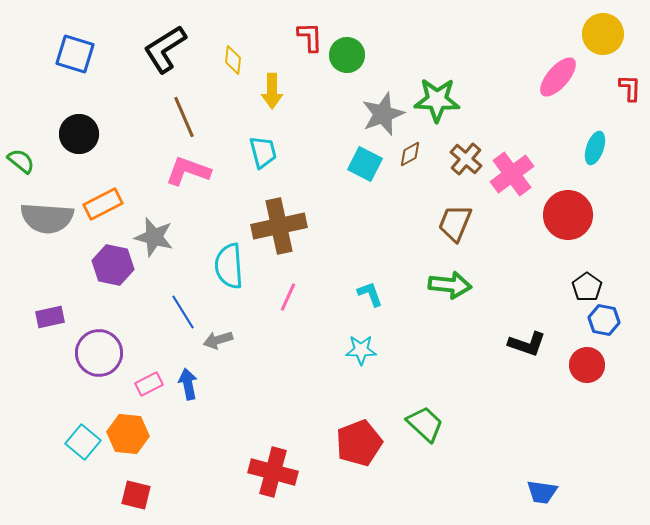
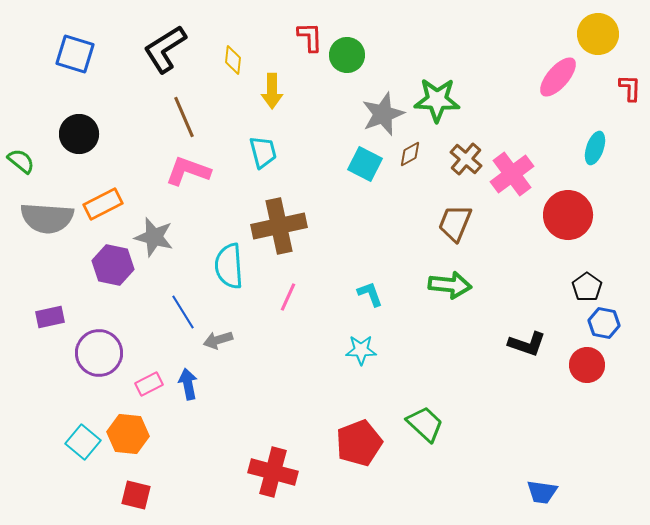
yellow circle at (603, 34): moved 5 px left
blue hexagon at (604, 320): moved 3 px down
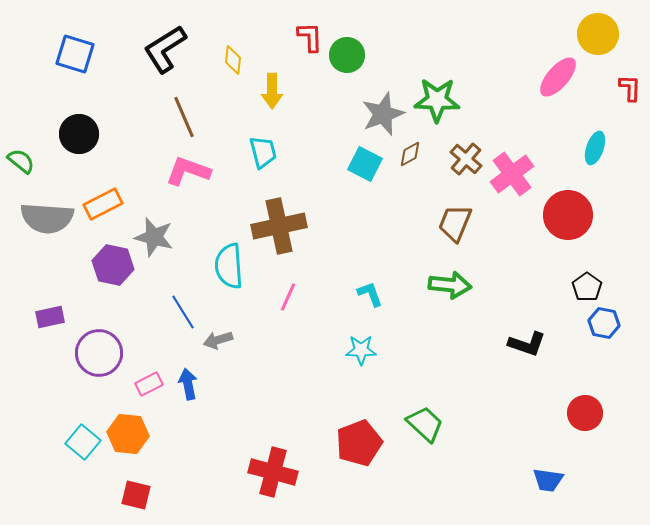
red circle at (587, 365): moved 2 px left, 48 px down
blue trapezoid at (542, 492): moved 6 px right, 12 px up
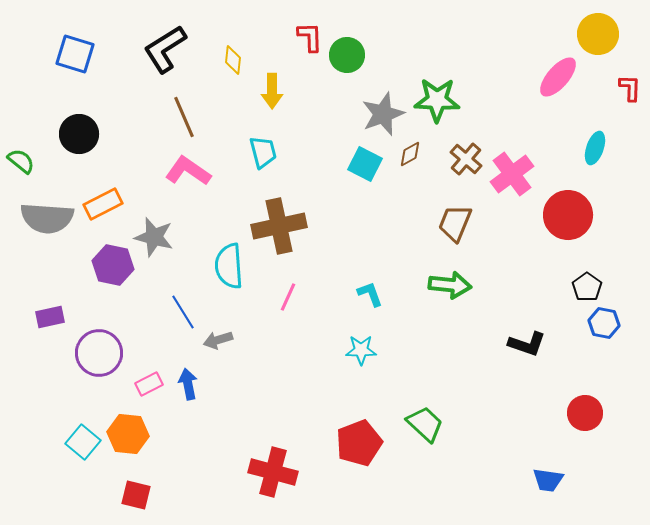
pink L-shape at (188, 171): rotated 15 degrees clockwise
